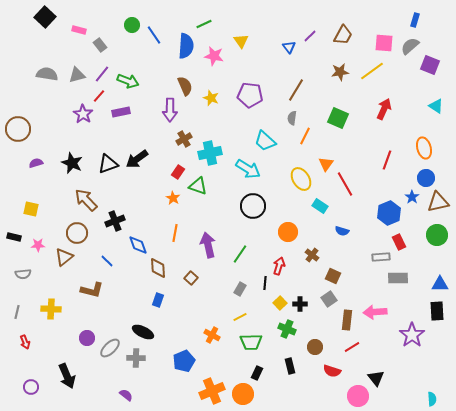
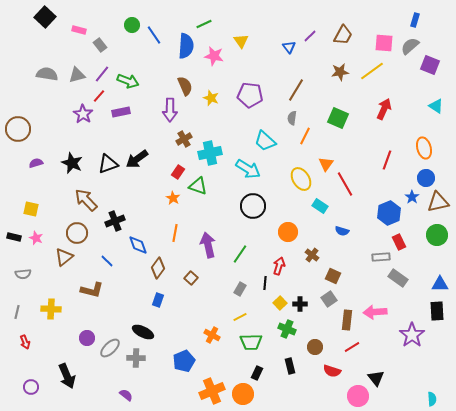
pink star at (38, 245): moved 2 px left, 7 px up; rotated 24 degrees clockwise
brown diamond at (158, 268): rotated 40 degrees clockwise
gray rectangle at (398, 278): rotated 36 degrees clockwise
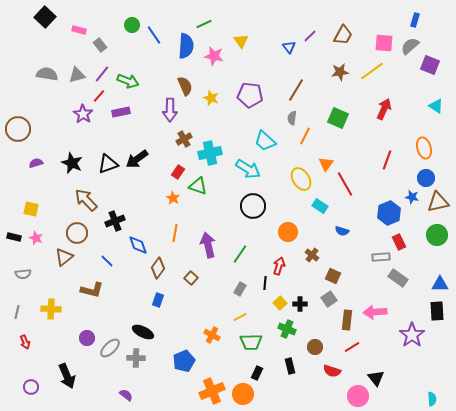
blue star at (412, 197): rotated 24 degrees counterclockwise
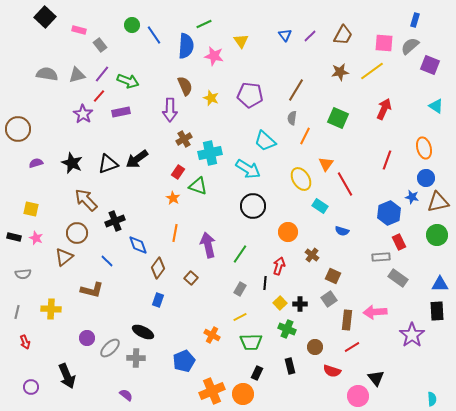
blue triangle at (289, 47): moved 4 px left, 12 px up
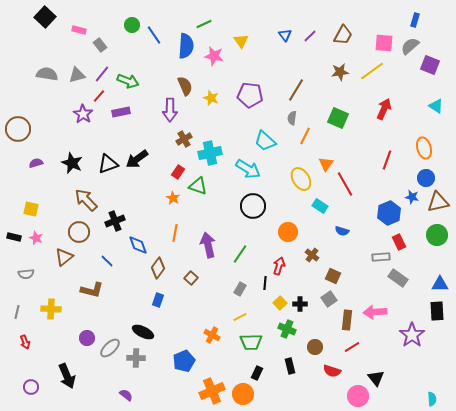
brown circle at (77, 233): moved 2 px right, 1 px up
gray semicircle at (23, 274): moved 3 px right
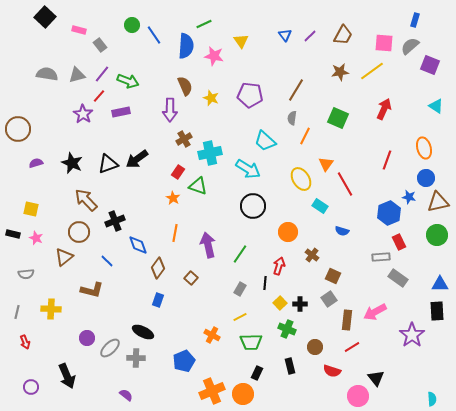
blue star at (412, 197): moved 3 px left
black rectangle at (14, 237): moved 1 px left, 3 px up
pink arrow at (375, 312): rotated 25 degrees counterclockwise
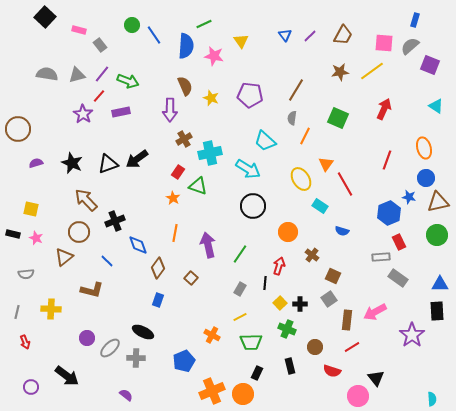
black arrow at (67, 376): rotated 30 degrees counterclockwise
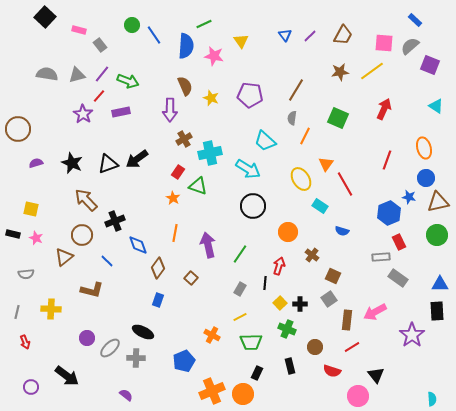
blue rectangle at (415, 20): rotated 64 degrees counterclockwise
brown circle at (79, 232): moved 3 px right, 3 px down
black triangle at (376, 378): moved 3 px up
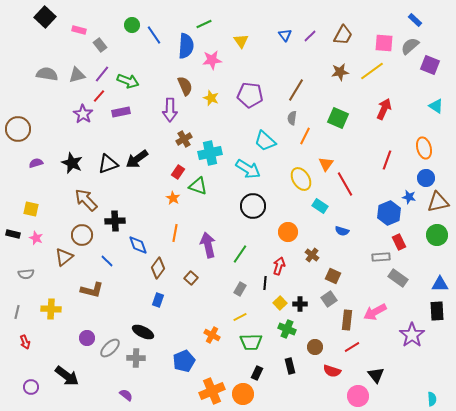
pink star at (214, 56): moved 2 px left, 4 px down; rotated 18 degrees counterclockwise
black cross at (115, 221): rotated 18 degrees clockwise
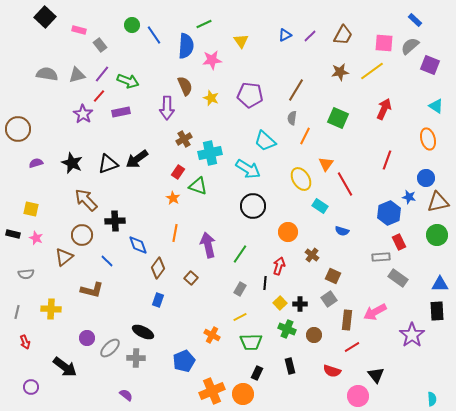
blue triangle at (285, 35): rotated 40 degrees clockwise
purple arrow at (170, 110): moved 3 px left, 2 px up
orange ellipse at (424, 148): moved 4 px right, 9 px up
brown circle at (315, 347): moved 1 px left, 12 px up
black arrow at (67, 376): moved 2 px left, 9 px up
